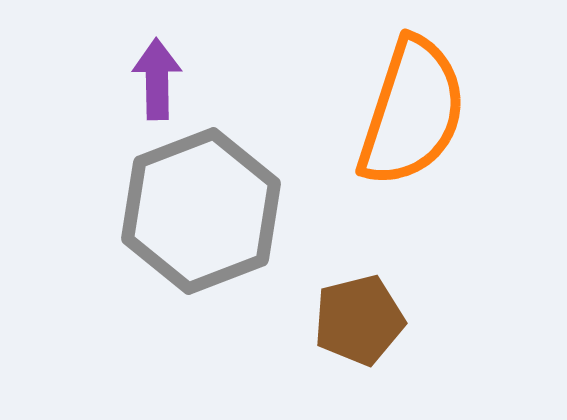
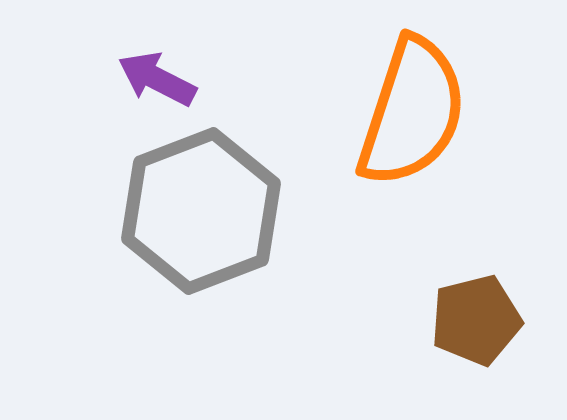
purple arrow: rotated 62 degrees counterclockwise
brown pentagon: moved 117 px right
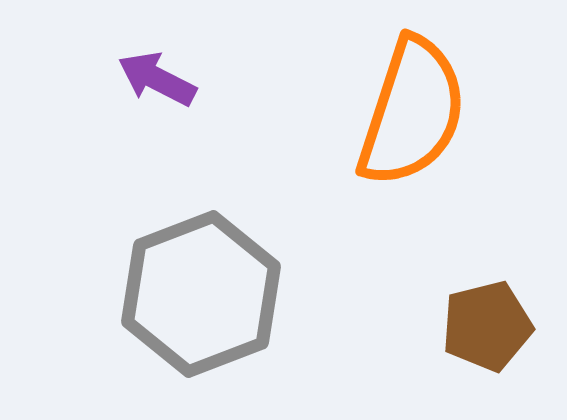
gray hexagon: moved 83 px down
brown pentagon: moved 11 px right, 6 px down
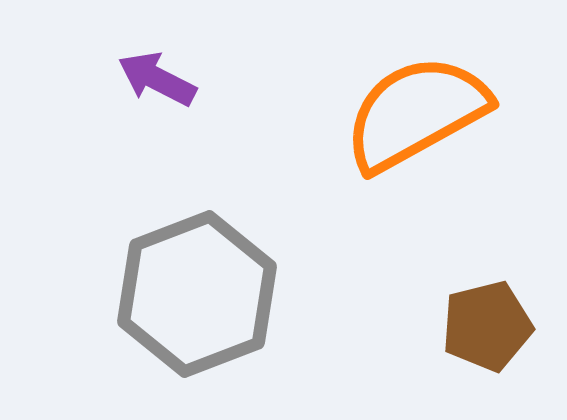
orange semicircle: moved 4 px right, 1 px down; rotated 137 degrees counterclockwise
gray hexagon: moved 4 px left
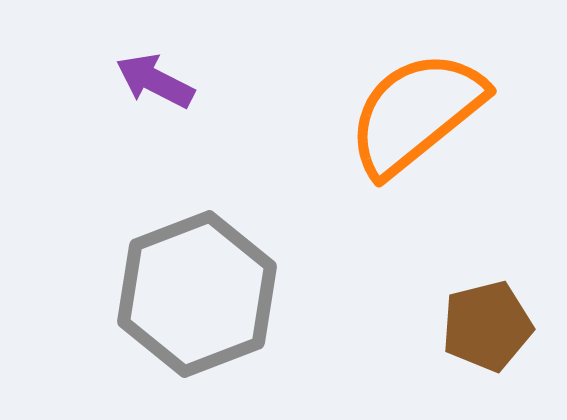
purple arrow: moved 2 px left, 2 px down
orange semicircle: rotated 10 degrees counterclockwise
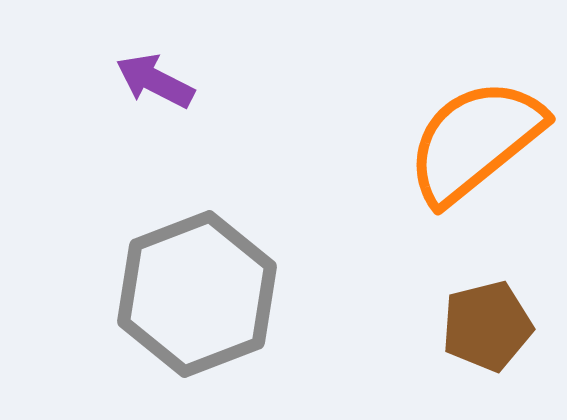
orange semicircle: moved 59 px right, 28 px down
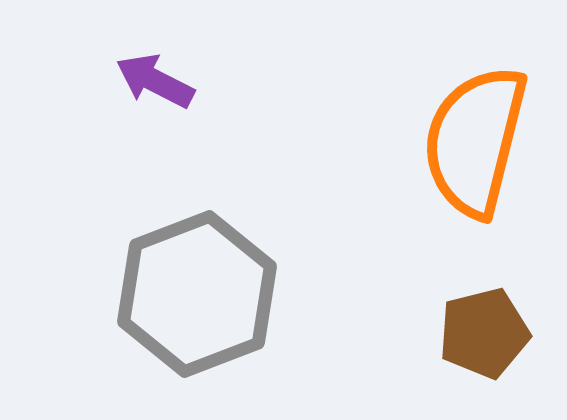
orange semicircle: rotated 37 degrees counterclockwise
brown pentagon: moved 3 px left, 7 px down
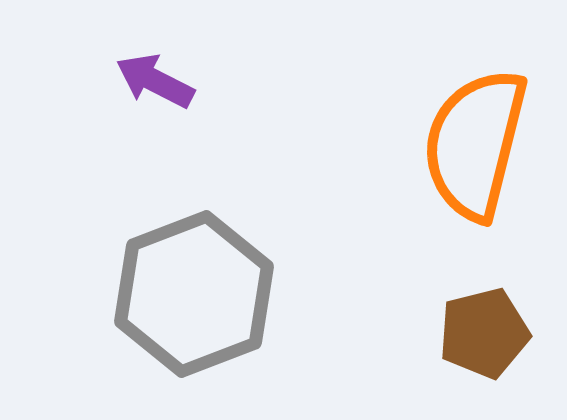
orange semicircle: moved 3 px down
gray hexagon: moved 3 px left
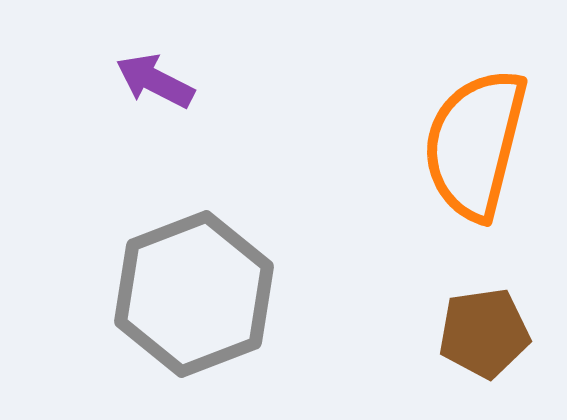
brown pentagon: rotated 6 degrees clockwise
